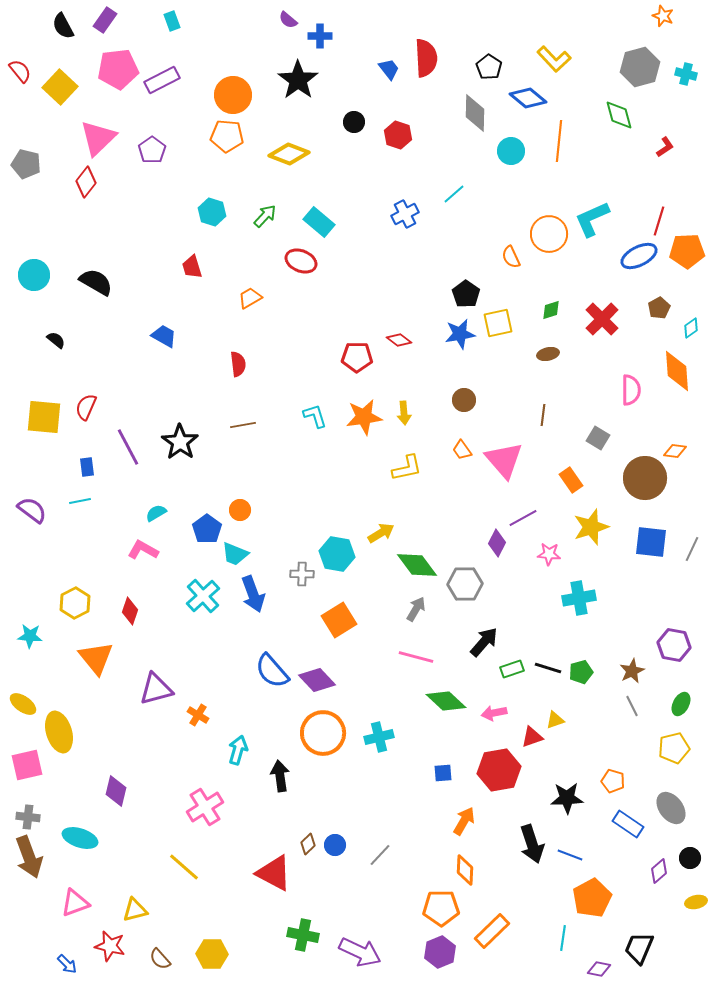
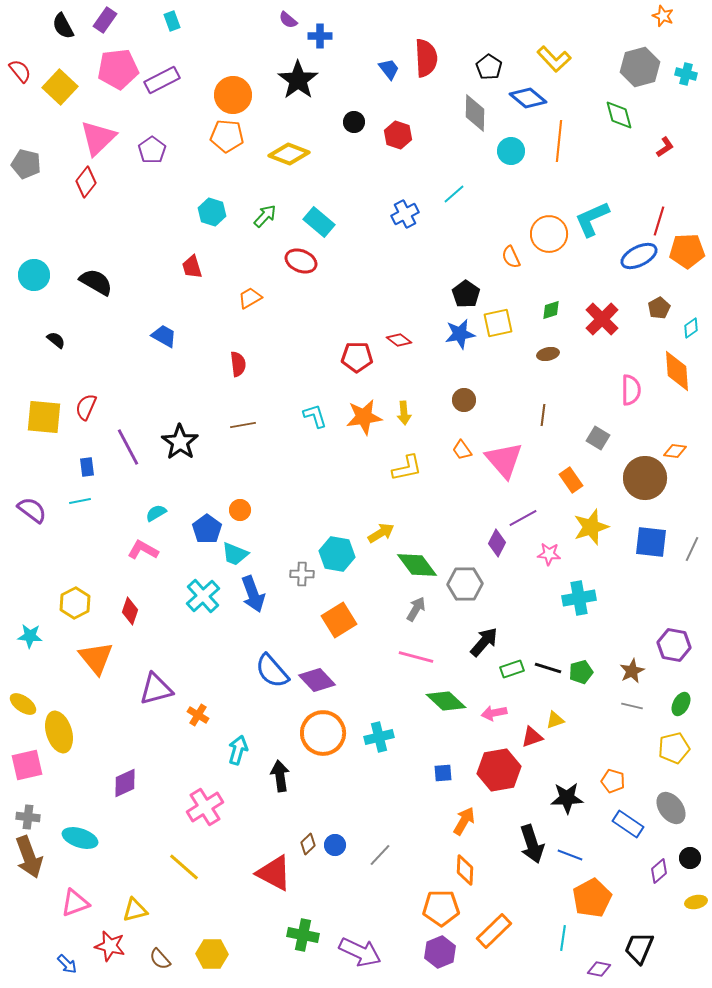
gray line at (632, 706): rotated 50 degrees counterclockwise
purple diamond at (116, 791): moved 9 px right, 8 px up; rotated 52 degrees clockwise
orange rectangle at (492, 931): moved 2 px right
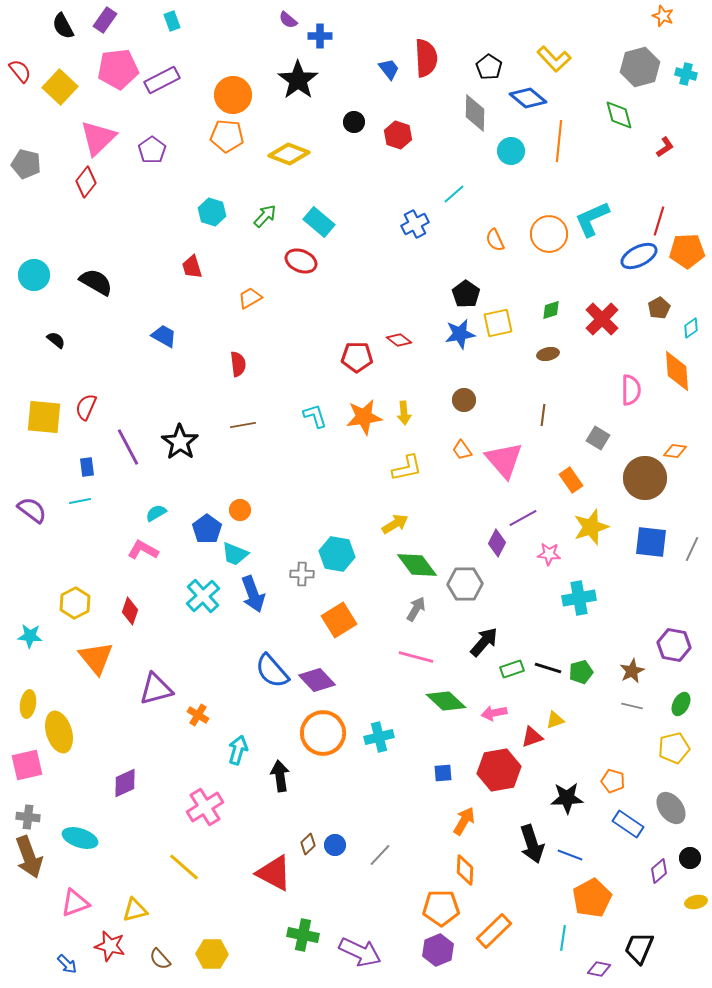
blue cross at (405, 214): moved 10 px right, 10 px down
orange semicircle at (511, 257): moved 16 px left, 17 px up
yellow arrow at (381, 533): moved 14 px right, 9 px up
yellow ellipse at (23, 704): moved 5 px right; rotated 64 degrees clockwise
purple hexagon at (440, 952): moved 2 px left, 2 px up
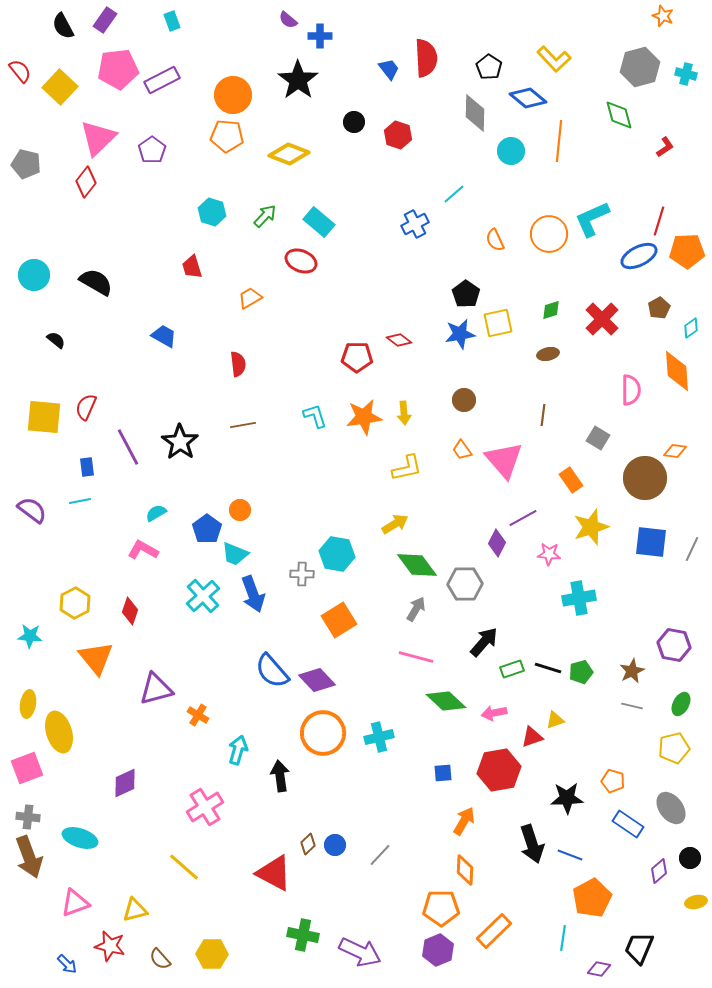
pink square at (27, 765): moved 3 px down; rotated 8 degrees counterclockwise
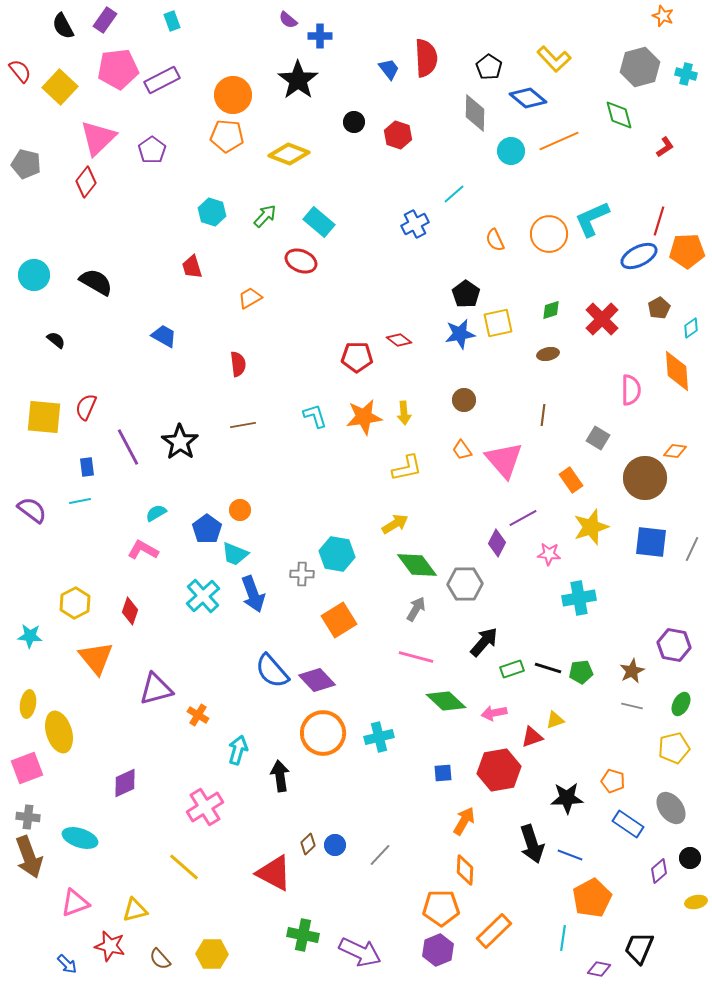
orange line at (559, 141): rotated 60 degrees clockwise
green pentagon at (581, 672): rotated 10 degrees clockwise
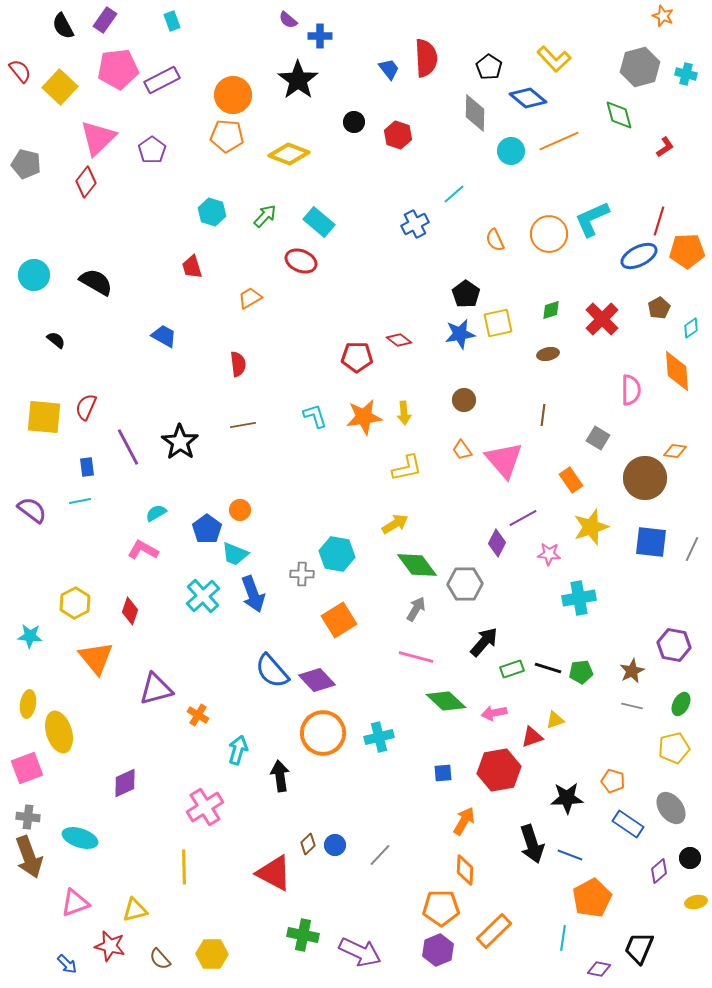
yellow line at (184, 867): rotated 48 degrees clockwise
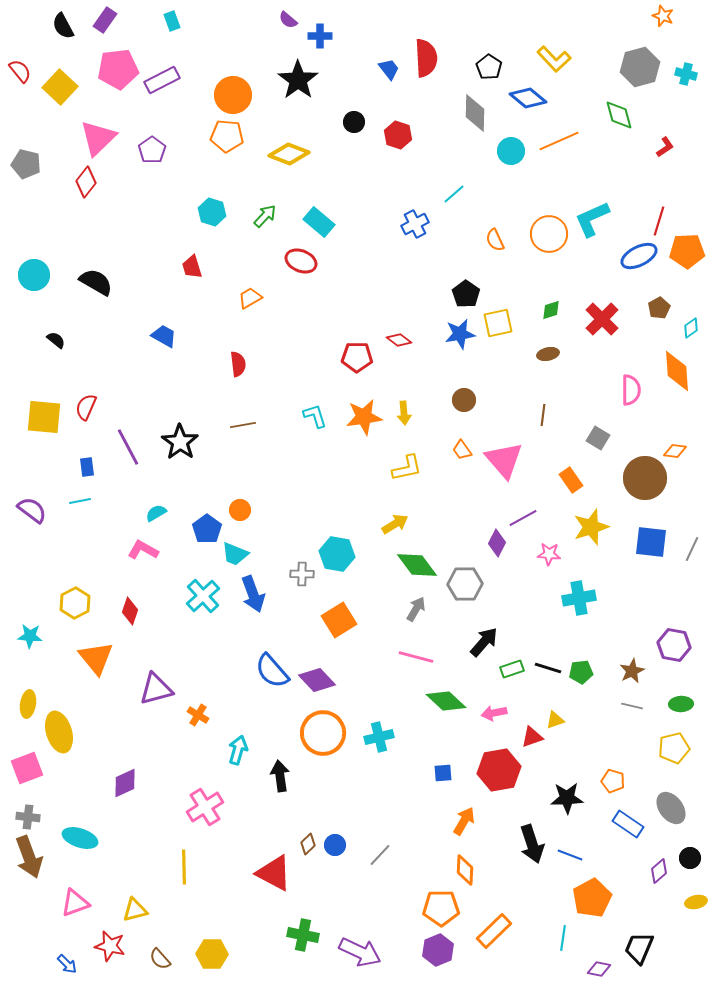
green ellipse at (681, 704): rotated 60 degrees clockwise
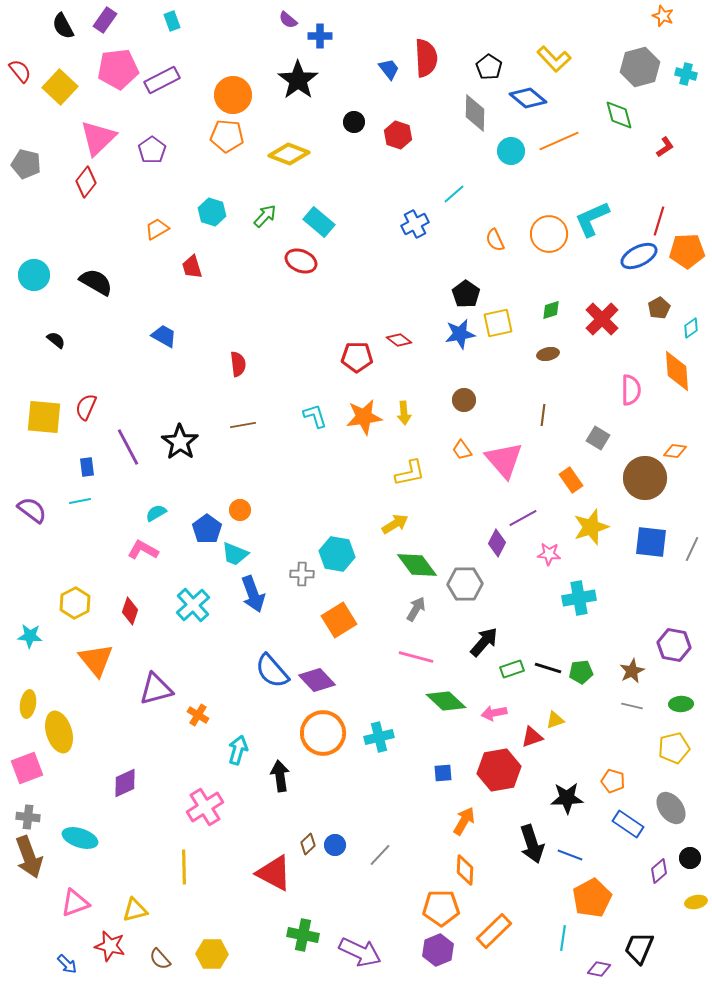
orange trapezoid at (250, 298): moved 93 px left, 69 px up
yellow L-shape at (407, 468): moved 3 px right, 5 px down
cyan cross at (203, 596): moved 10 px left, 9 px down
orange triangle at (96, 658): moved 2 px down
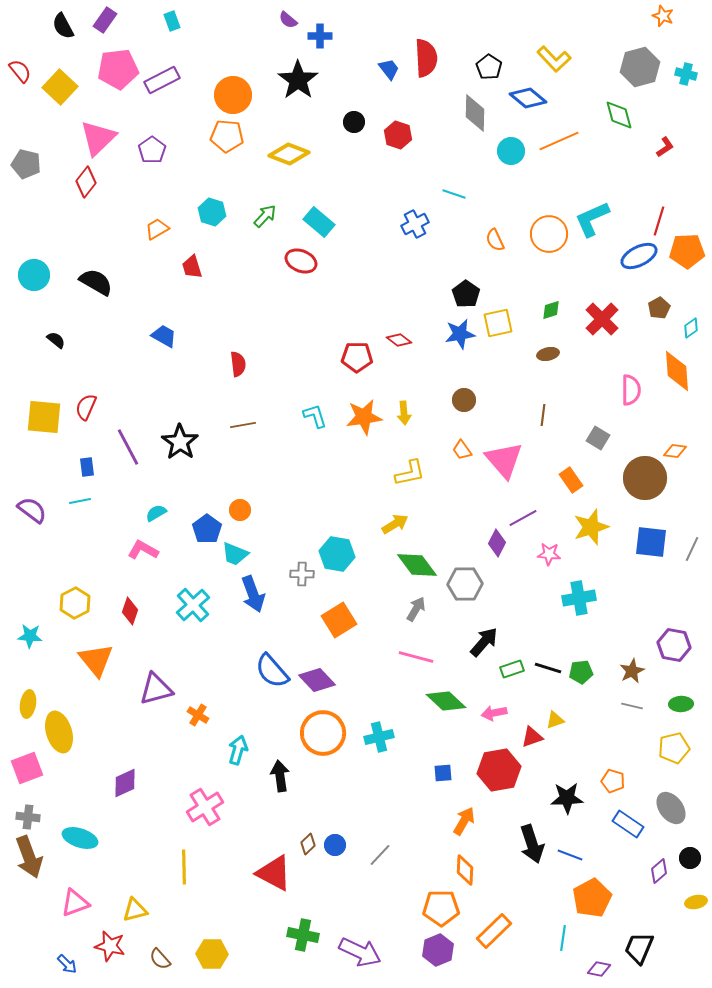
cyan line at (454, 194): rotated 60 degrees clockwise
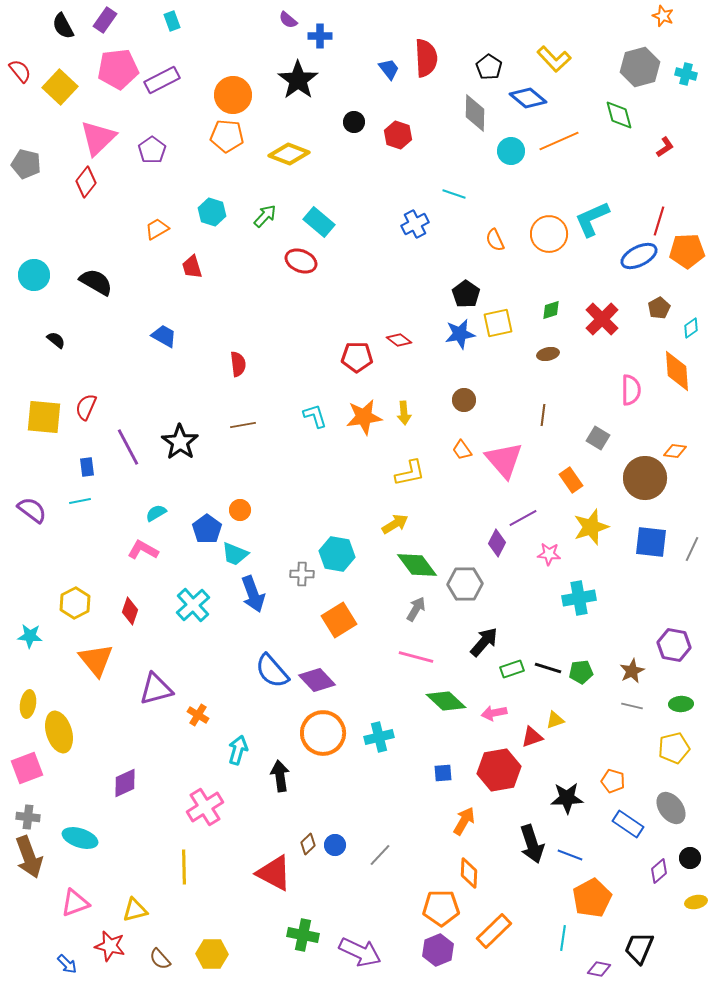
orange diamond at (465, 870): moved 4 px right, 3 px down
